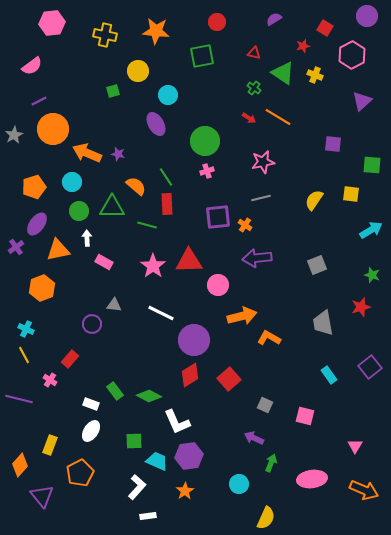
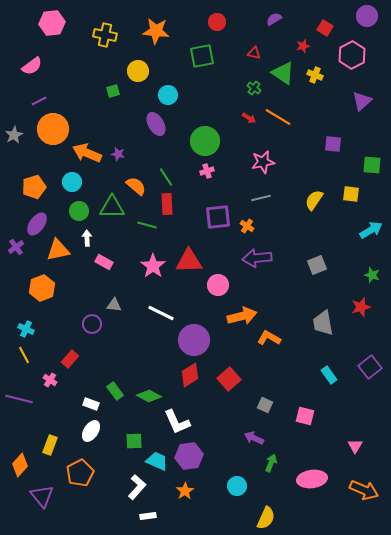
orange cross at (245, 225): moved 2 px right, 1 px down
cyan circle at (239, 484): moved 2 px left, 2 px down
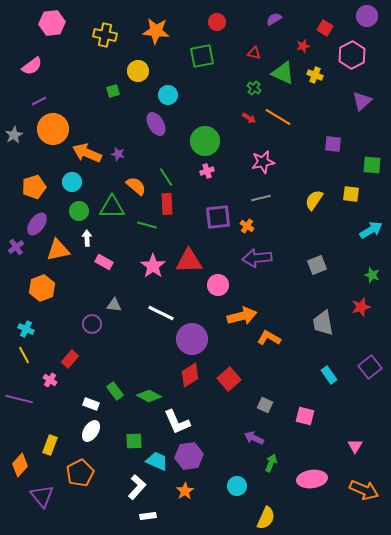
green triangle at (283, 73): rotated 10 degrees counterclockwise
purple circle at (194, 340): moved 2 px left, 1 px up
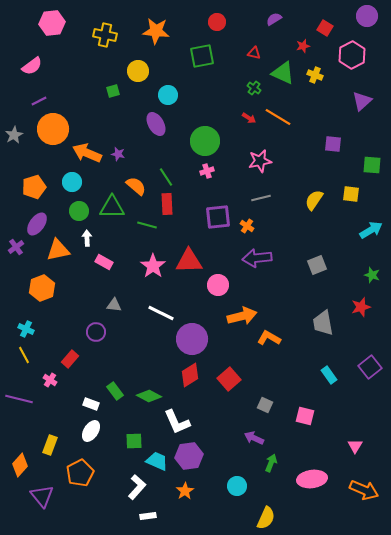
pink star at (263, 162): moved 3 px left, 1 px up
purple circle at (92, 324): moved 4 px right, 8 px down
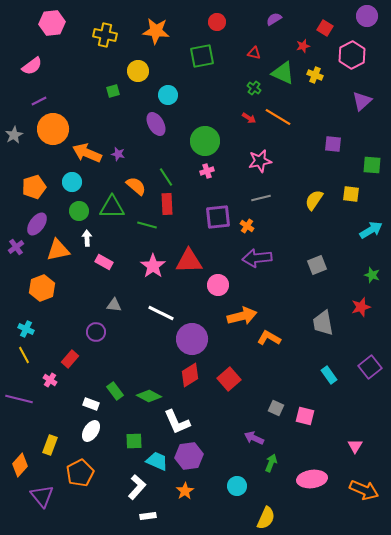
gray square at (265, 405): moved 11 px right, 3 px down
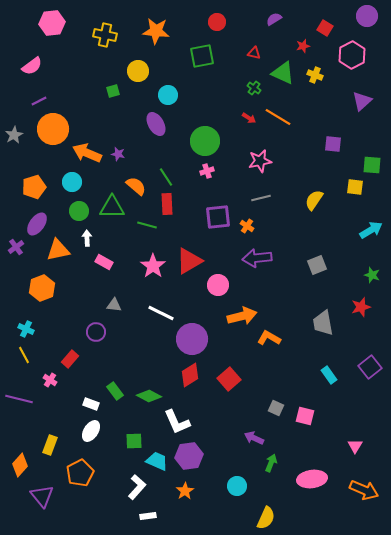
yellow square at (351, 194): moved 4 px right, 7 px up
red triangle at (189, 261): rotated 28 degrees counterclockwise
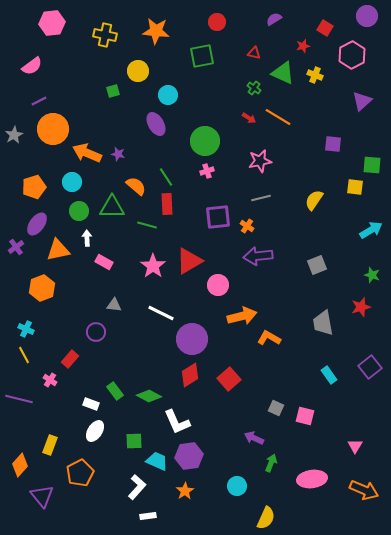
purple arrow at (257, 258): moved 1 px right, 2 px up
white ellipse at (91, 431): moved 4 px right
